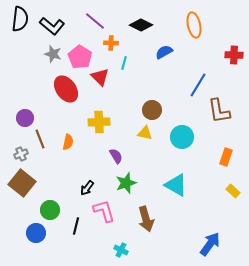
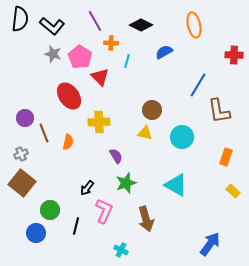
purple line: rotated 20 degrees clockwise
cyan line: moved 3 px right, 2 px up
red ellipse: moved 3 px right, 7 px down
brown line: moved 4 px right, 6 px up
pink L-shape: rotated 40 degrees clockwise
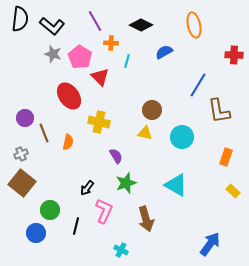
yellow cross: rotated 15 degrees clockwise
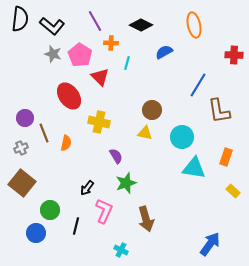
pink pentagon: moved 2 px up
cyan line: moved 2 px down
orange semicircle: moved 2 px left, 1 px down
gray cross: moved 6 px up
cyan triangle: moved 18 px right, 17 px up; rotated 20 degrees counterclockwise
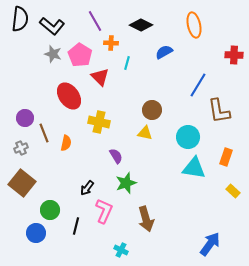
cyan circle: moved 6 px right
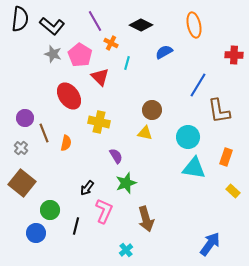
orange cross: rotated 24 degrees clockwise
gray cross: rotated 24 degrees counterclockwise
cyan cross: moved 5 px right; rotated 24 degrees clockwise
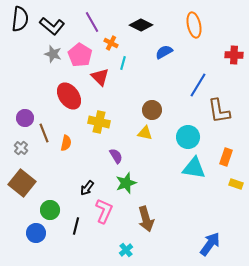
purple line: moved 3 px left, 1 px down
cyan line: moved 4 px left
yellow rectangle: moved 3 px right, 7 px up; rotated 24 degrees counterclockwise
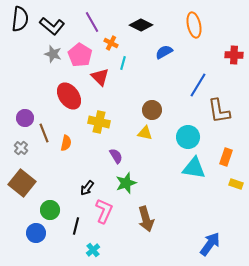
cyan cross: moved 33 px left
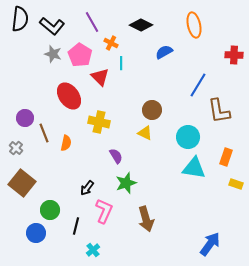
cyan line: moved 2 px left; rotated 16 degrees counterclockwise
yellow triangle: rotated 14 degrees clockwise
gray cross: moved 5 px left
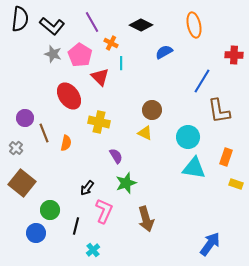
blue line: moved 4 px right, 4 px up
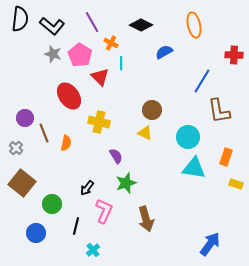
green circle: moved 2 px right, 6 px up
